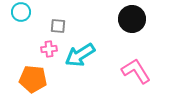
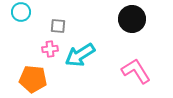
pink cross: moved 1 px right
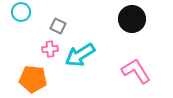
gray square: rotated 21 degrees clockwise
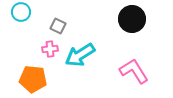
pink L-shape: moved 2 px left
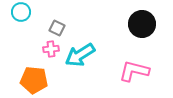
black circle: moved 10 px right, 5 px down
gray square: moved 1 px left, 2 px down
pink cross: moved 1 px right
pink L-shape: rotated 44 degrees counterclockwise
orange pentagon: moved 1 px right, 1 px down
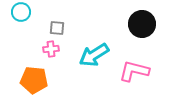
gray square: rotated 21 degrees counterclockwise
cyan arrow: moved 14 px right
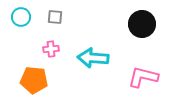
cyan circle: moved 5 px down
gray square: moved 2 px left, 11 px up
cyan arrow: moved 1 px left, 3 px down; rotated 36 degrees clockwise
pink L-shape: moved 9 px right, 6 px down
